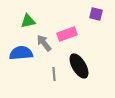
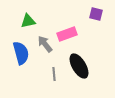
gray arrow: moved 1 px right, 1 px down
blue semicircle: rotated 80 degrees clockwise
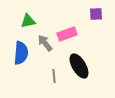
purple square: rotated 16 degrees counterclockwise
gray arrow: moved 1 px up
blue semicircle: rotated 20 degrees clockwise
gray line: moved 2 px down
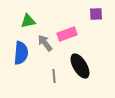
black ellipse: moved 1 px right
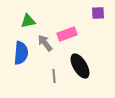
purple square: moved 2 px right, 1 px up
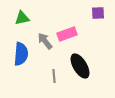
green triangle: moved 6 px left, 3 px up
gray arrow: moved 2 px up
blue semicircle: moved 1 px down
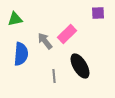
green triangle: moved 7 px left, 1 px down
pink rectangle: rotated 24 degrees counterclockwise
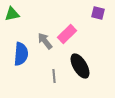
purple square: rotated 16 degrees clockwise
green triangle: moved 3 px left, 5 px up
